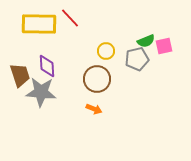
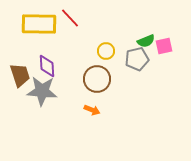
gray star: moved 1 px right, 1 px up
orange arrow: moved 2 px left, 1 px down
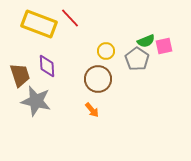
yellow rectangle: rotated 20 degrees clockwise
gray pentagon: rotated 25 degrees counterclockwise
brown circle: moved 1 px right
gray star: moved 6 px left, 10 px down; rotated 8 degrees clockwise
orange arrow: rotated 28 degrees clockwise
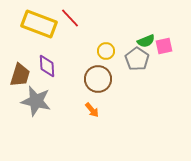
brown trapezoid: rotated 35 degrees clockwise
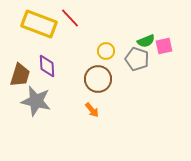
gray pentagon: rotated 15 degrees counterclockwise
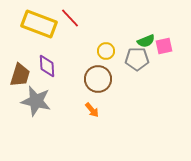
gray pentagon: rotated 20 degrees counterclockwise
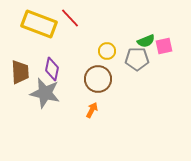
yellow circle: moved 1 px right
purple diamond: moved 5 px right, 3 px down; rotated 15 degrees clockwise
brown trapezoid: moved 3 px up; rotated 20 degrees counterclockwise
gray star: moved 9 px right, 8 px up
orange arrow: rotated 112 degrees counterclockwise
